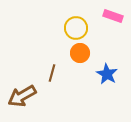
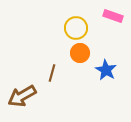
blue star: moved 1 px left, 4 px up
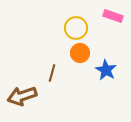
brown arrow: rotated 12 degrees clockwise
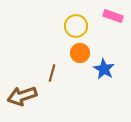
yellow circle: moved 2 px up
blue star: moved 2 px left, 1 px up
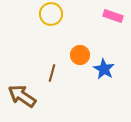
yellow circle: moved 25 px left, 12 px up
orange circle: moved 2 px down
brown arrow: rotated 52 degrees clockwise
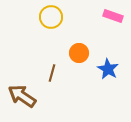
yellow circle: moved 3 px down
orange circle: moved 1 px left, 2 px up
blue star: moved 4 px right
